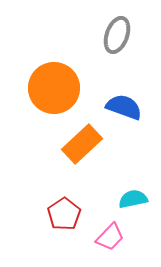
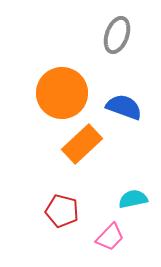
orange circle: moved 8 px right, 5 px down
red pentagon: moved 2 px left, 3 px up; rotated 24 degrees counterclockwise
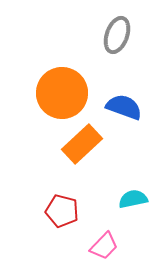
pink trapezoid: moved 6 px left, 9 px down
